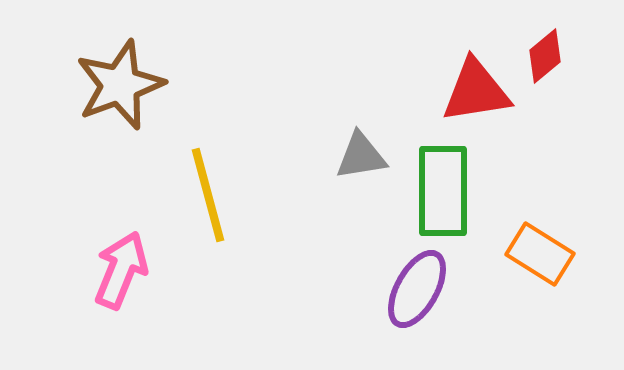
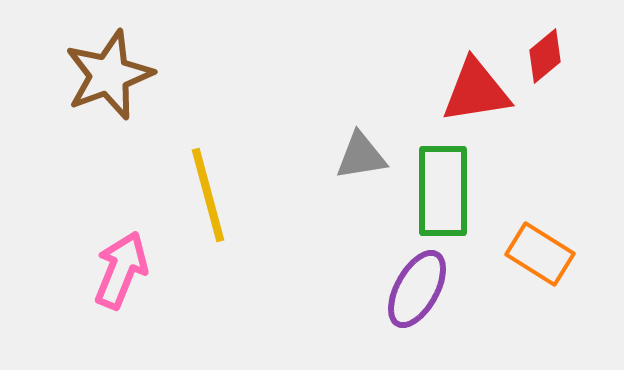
brown star: moved 11 px left, 10 px up
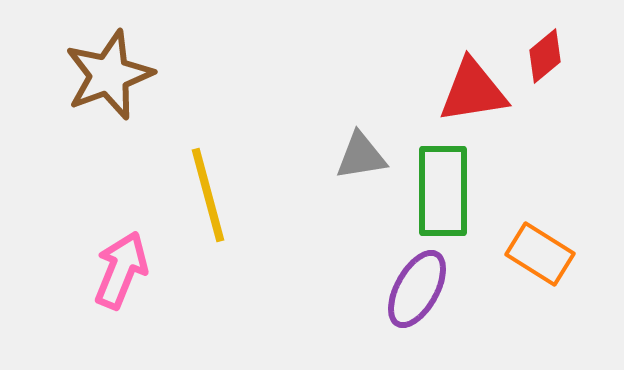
red triangle: moved 3 px left
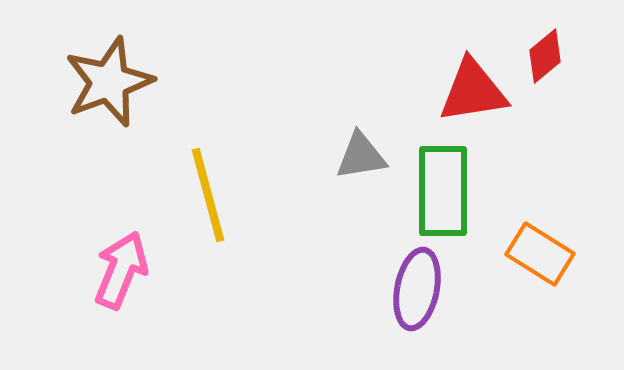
brown star: moved 7 px down
purple ellipse: rotated 18 degrees counterclockwise
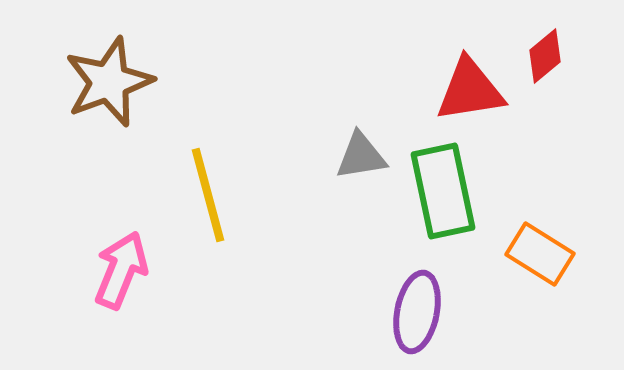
red triangle: moved 3 px left, 1 px up
green rectangle: rotated 12 degrees counterclockwise
purple ellipse: moved 23 px down
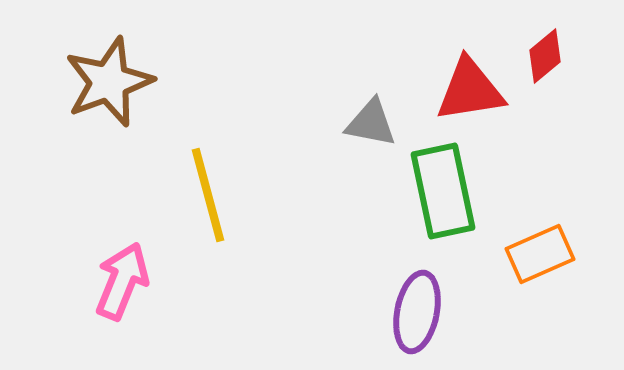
gray triangle: moved 10 px right, 33 px up; rotated 20 degrees clockwise
orange rectangle: rotated 56 degrees counterclockwise
pink arrow: moved 1 px right, 11 px down
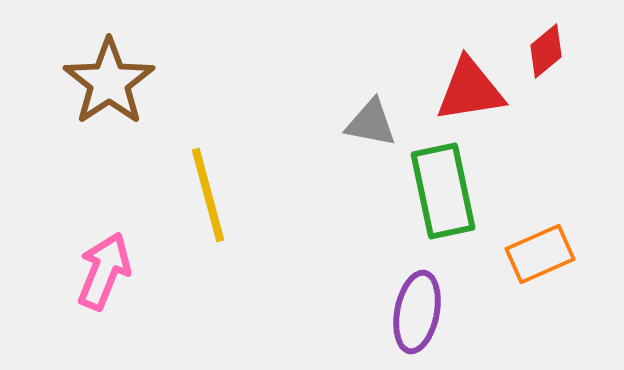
red diamond: moved 1 px right, 5 px up
brown star: rotated 14 degrees counterclockwise
pink arrow: moved 18 px left, 10 px up
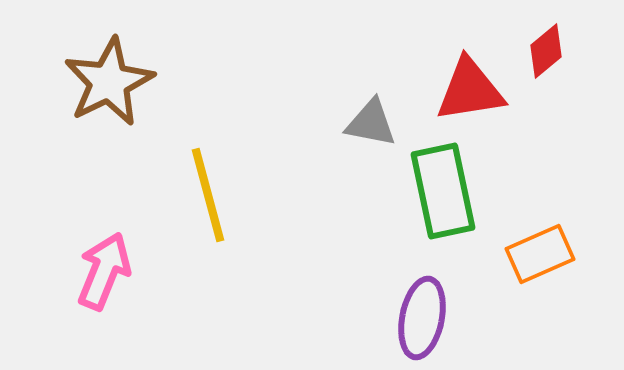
brown star: rotated 8 degrees clockwise
purple ellipse: moved 5 px right, 6 px down
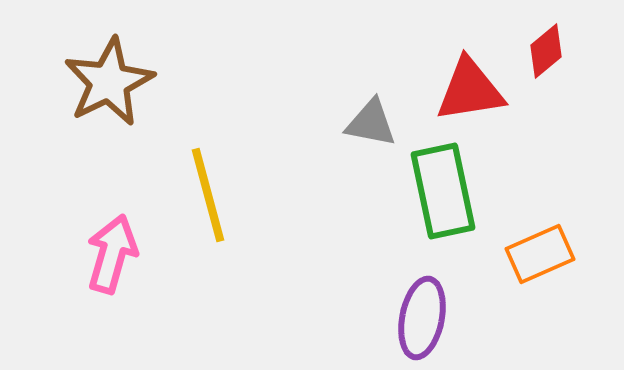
pink arrow: moved 8 px right, 17 px up; rotated 6 degrees counterclockwise
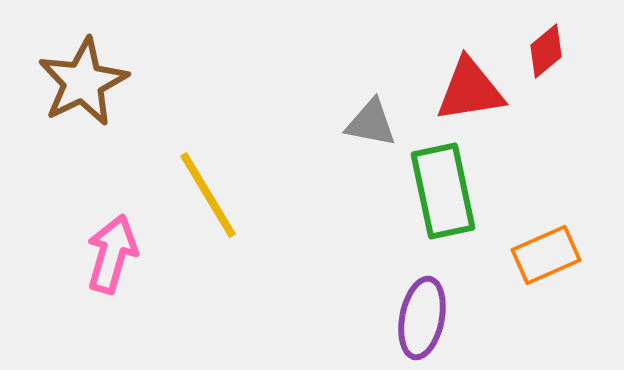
brown star: moved 26 px left
yellow line: rotated 16 degrees counterclockwise
orange rectangle: moved 6 px right, 1 px down
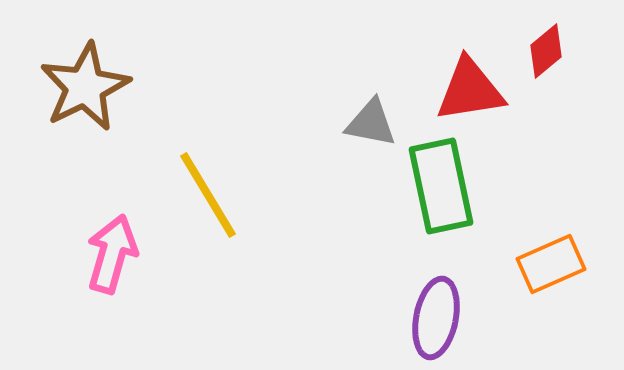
brown star: moved 2 px right, 5 px down
green rectangle: moved 2 px left, 5 px up
orange rectangle: moved 5 px right, 9 px down
purple ellipse: moved 14 px right
